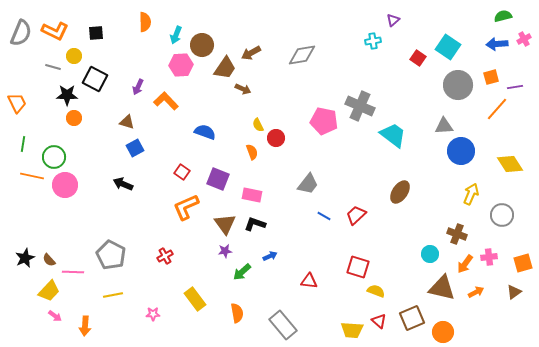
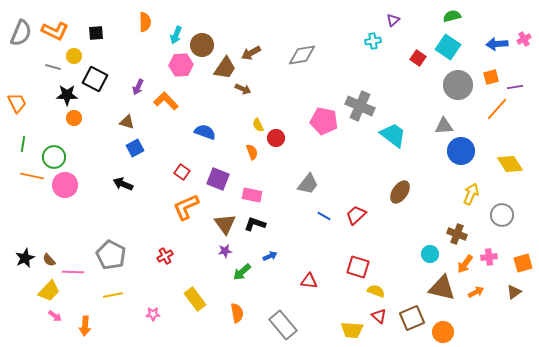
green semicircle at (503, 16): moved 51 px left
red triangle at (379, 321): moved 5 px up
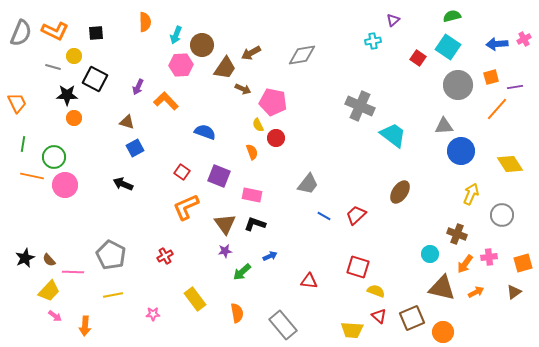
pink pentagon at (324, 121): moved 51 px left, 19 px up
purple square at (218, 179): moved 1 px right, 3 px up
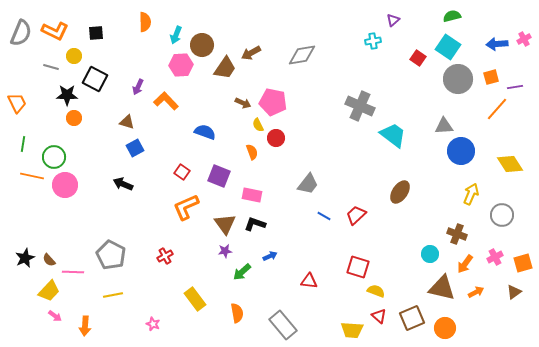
gray line at (53, 67): moved 2 px left
gray circle at (458, 85): moved 6 px up
brown arrow at (243, 89): moved 14 px down
pink cross at (489, 257): moved 6 px right; rotated 21 degrees counterclockwise
pink star at (153, 314): moved 10 px down; rotated 24 degrees clockwise
orange circle at (443, 332): moved 2 px right, 4 px up
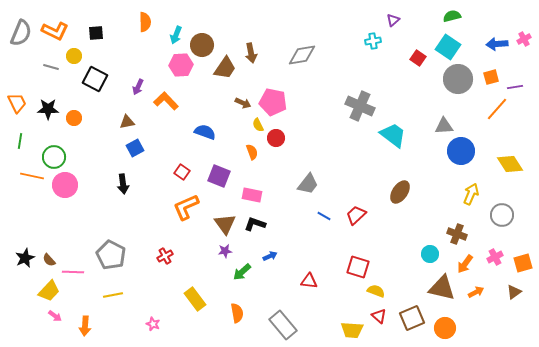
brown arrow at (251, 53): rotated 72 degrees counterclockwise
black star at (67, 95): moved 19 px left, 14 px down
brown triangle at (127, 122): rotated 28 degrees counterclockwise
green line at (23, 144): moved 3 px left, 3 px up
black arrow at (123, 184): rotated 120 degrees counterclockwise
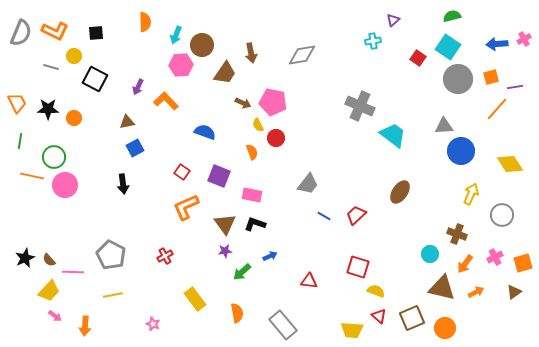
brown trapezoid at (225, 68): moved 5 px down
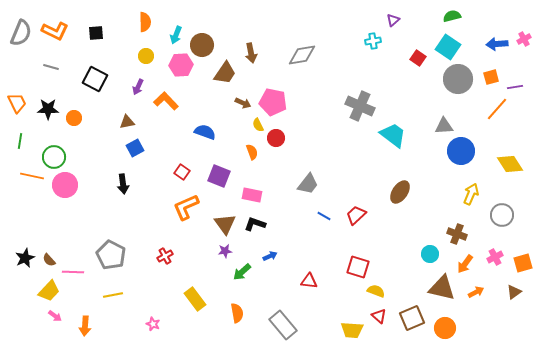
yellow circle at (74, 56): moved 72 px right
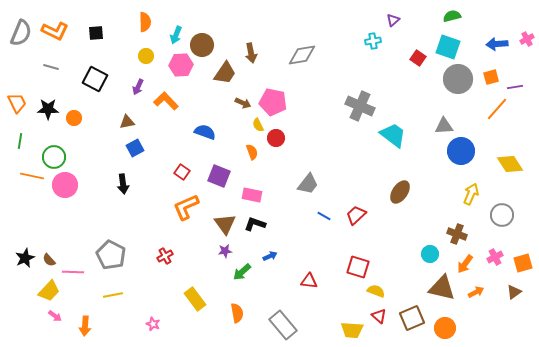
pink cross at (524, 39): moved 3 px right
cyan square at (448, 47): rotated 15 degrees counterclockwise
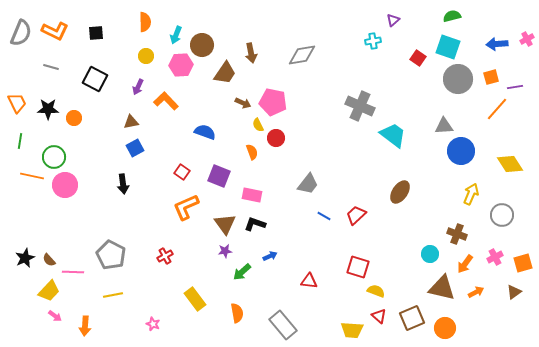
brown triangle at (127, 122): moved 4 px right
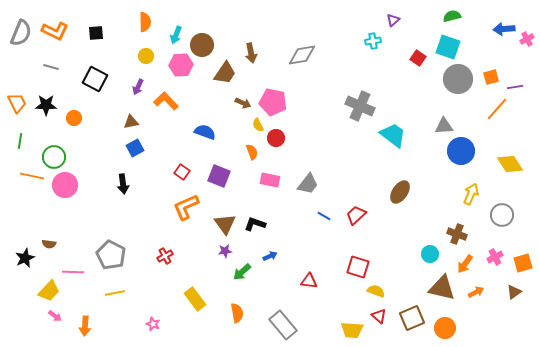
blue arrow at (497, 44): moved 7 px right, 15 px up
black star at (48, 109): moved 2 px left, 4 px up
pink rectangle at (252, 195): moved 18 px right, 15 px up
brown semicircle at (49, 260): moved 16 px up; rotated 40 degrees counterclockwise
yellow line at (113, 295): moved 2 px right, 2 px up
